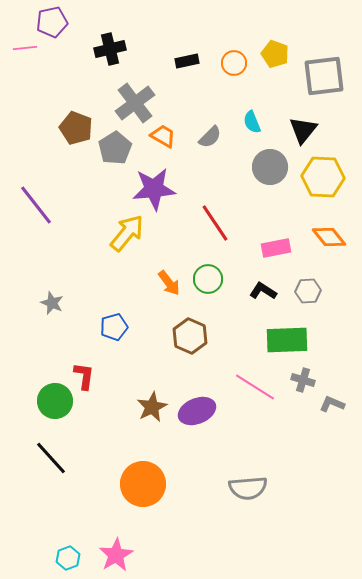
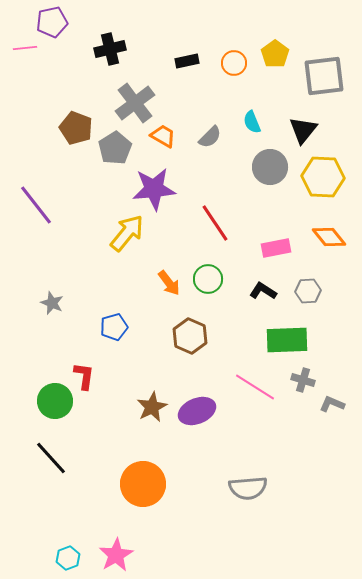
yellow pentagon at (275, 54): rotated 16 degrees clockwise
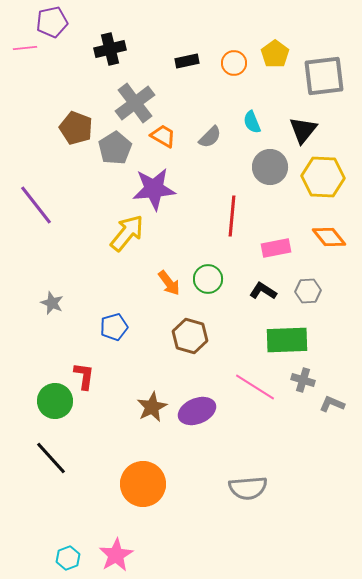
red line at (215, 223): moved 17 px right, 7 px up; rotated 39 degrees clockwise
brown hexagon at (190, 336): rotated 8 degrees counterclockwise
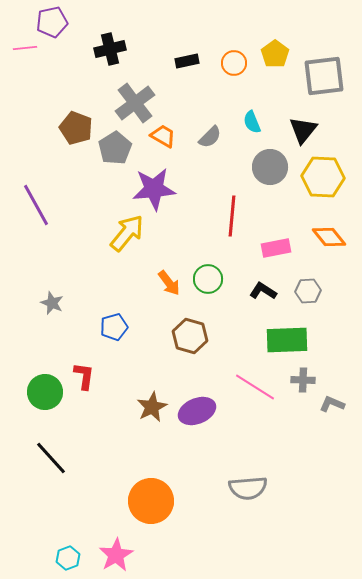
purple line at (36, 205): rotated 9 degrees clockwise
gray cross at (303, 380): rotated 15 degrees counterclockwise
green circle at (55, 401): moved 10 px left, 9 px up
orange circle at (143, 484): moved 8 px right, 17 px down
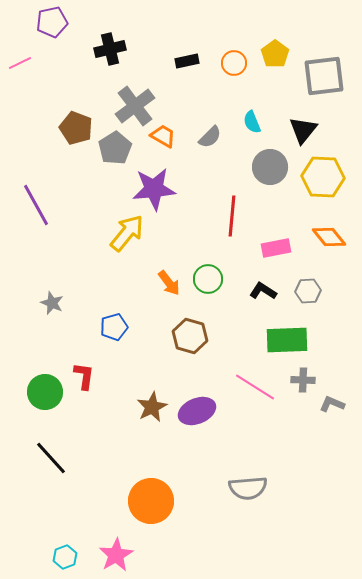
pink line at (25, 48): moved 5 px left, 15 px down; rotated 20 degrees counterclockwise
gray cross at (135, 103): moved 3 px down
cyan hexagon at (68, 558): moved 3 px left, 1 px up
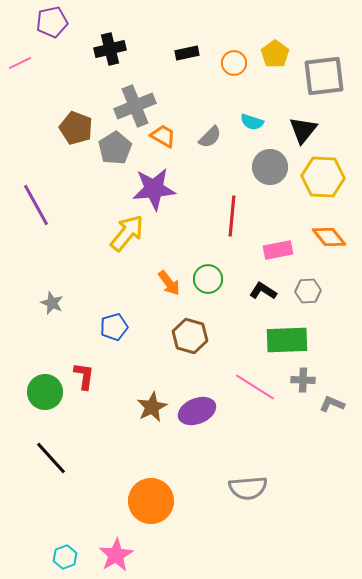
black rectangle at (187, 61): moved 8 px up
gray cross at (135, 106): rotated 15 degrees clockwise
cyan semicircle at (252, 122): rotated 50 degrees counterclockwise
pink rectangle at (276, 248): moved 2 px right, 2 px down
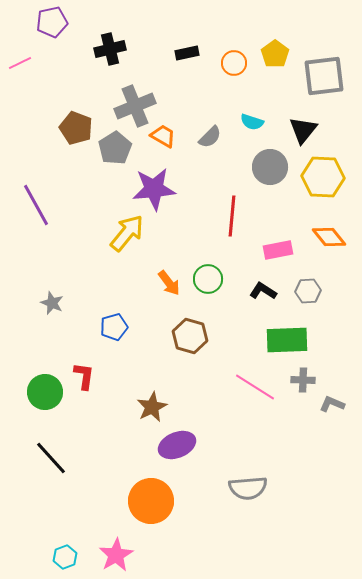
purple ellipse at (197, 411): moved 20 px left, 34 px down
